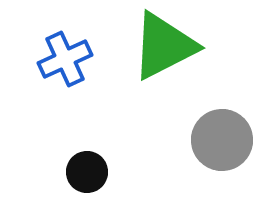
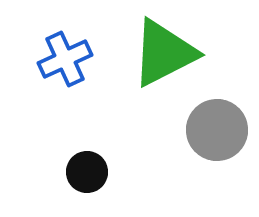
green triangle: moved 7 px down
gray circle: moved 5 px left, 10 px up
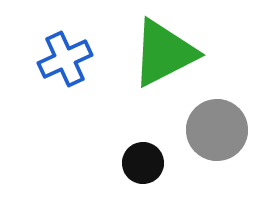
black circle: moved 56 px right, 9 px up
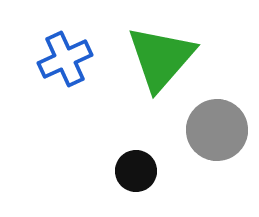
green triangle: moved 3 px left, 5 px down; rotated 22 degrees counterclockwise
black circle: moved 7 px left, 8 px down
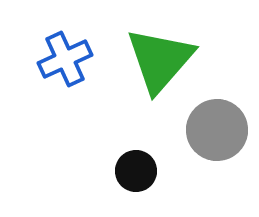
green triangle: moved 1 px left, 2 px down
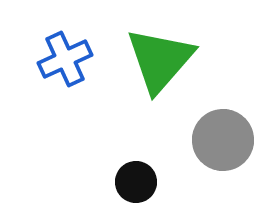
gray circle: moved 6 px right, 10 px down
black circle: moved 11 px down
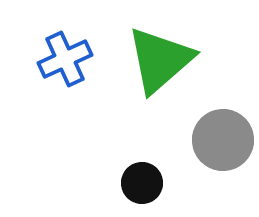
green triangle: rotated 8 degrees clockwise
black circle: moved 6 px right, 1 px down
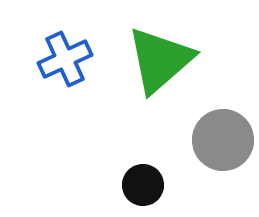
black circle: moved 1 px right, 2 px down
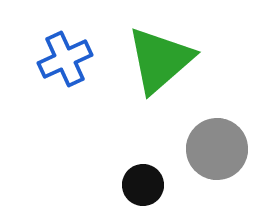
gray circle: moved 6 px left, 9 px down
